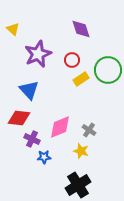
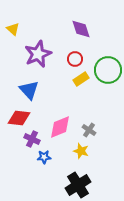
red circle: moved 3 px right, 1 px up
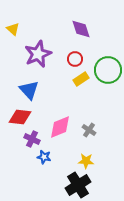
red diamond: moved 1 px right, 1 px up
yellow star: moved 5 px right, 10 px down; rotated 14 degrees counterclockwise
blue star: rotated 16 degrees clockwise
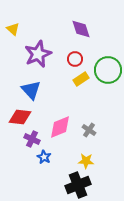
blue triangle: moved 2 px right
blue star: rotated 16 degrees clockwise
black cross: rotated 10 degrees clockwise
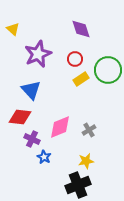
gray cross: rotated 24 degrees clockwise
yellow star: rotated 14 degrees counterclockwise
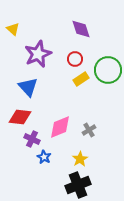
blue triangle: moved 3 px left, 3 px up
yellow star: moved 6 px left, 2 px up; rotated 21 degrees counterclockwise
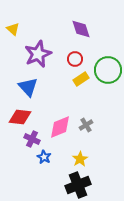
gray cross: moved 3 px left, 5 px up
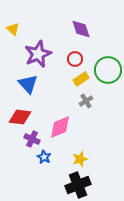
blue triangle: moved 3 px up
gray cross: moved 24 px up
yellow star: rotated 14 degrees clockwise
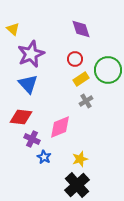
purple star: moved 7 px left
red diamond: moved 1 px right
black cross: moved 1 px left; rotated 20 degrees counterclockwise
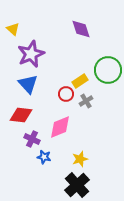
red circle: moved 9 px left, 35 px down
yellow rectangle: moved 1 px left, 2 px down
red diamond: moved 2 px up
blue star: rotated 16 degrees counterclockwise
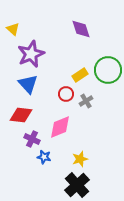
yellow rectangle: moved 6 px up
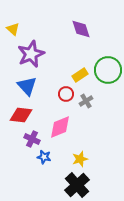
blue triangle: moved 1 px left, 2 px down
